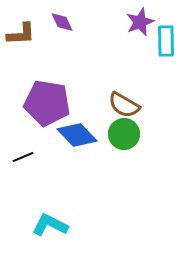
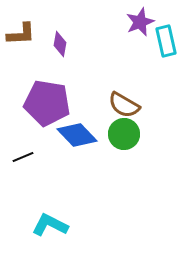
purple diamond: moved 2 px left, 22 px down; rotated 35 degrees clockwise
cyan rectangle: rotated 12 degrees counterclockwise
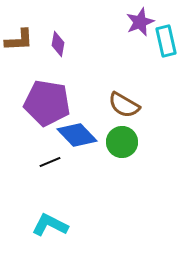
brown L-shape: moved 2 px left, 6 px down
purple diamond: moved 2 px left
green circle: moved 2 px left, 8 px down
black line: moved 27 px right, 5 px down
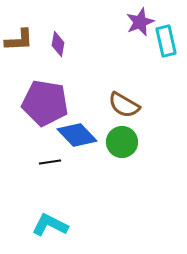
purple pentagon: moved 2 px left
black line: rotated 15 degrees clockwise
